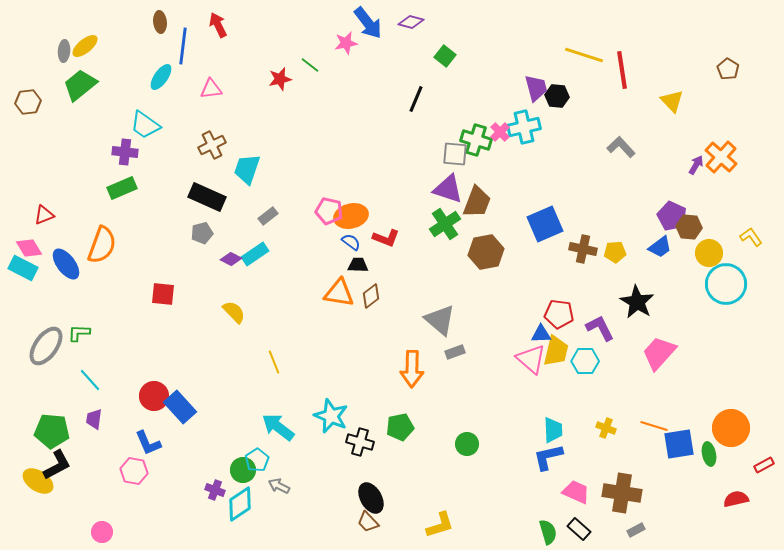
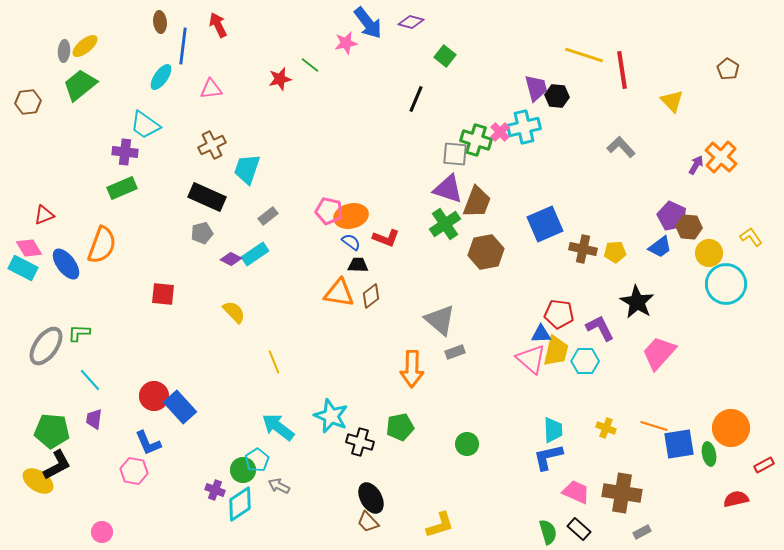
gray rectangle at (636, 530): moved 6 px right, 2 px down
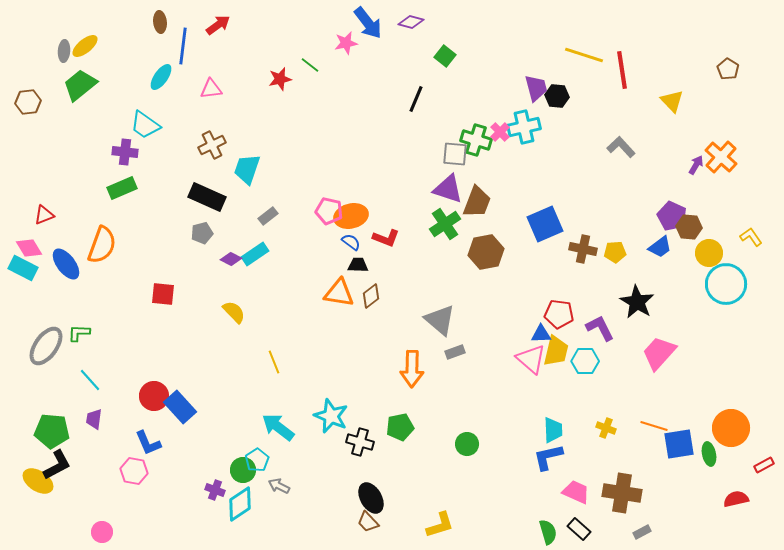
red arrow at (218, 25): rotated 80 degrees clockwise
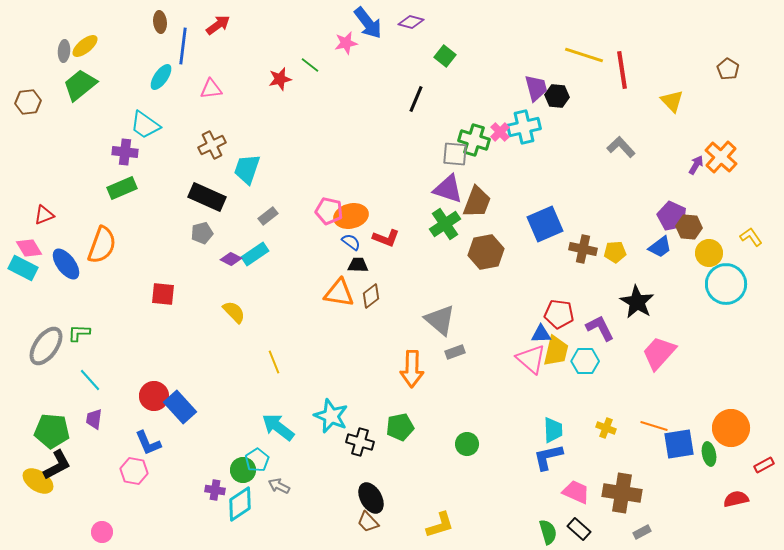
green cross at (476, 140): moved 2 px left
purple cross at (215, 490): rotated 12 degrees counterclockwise
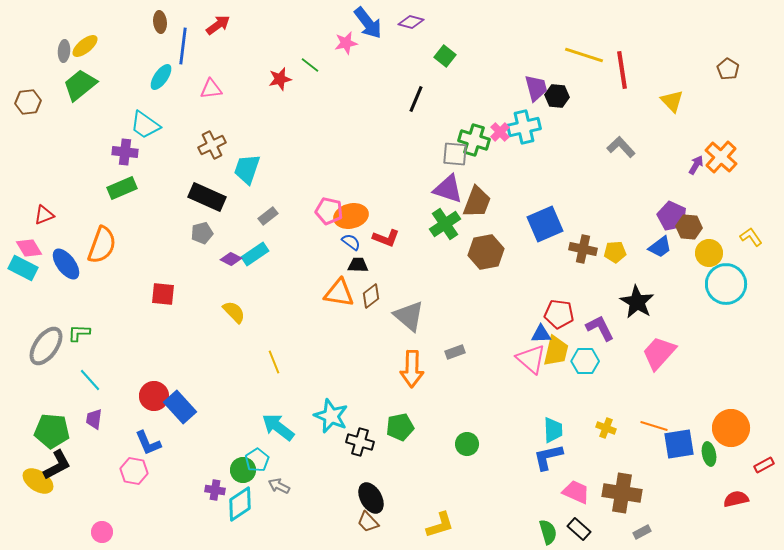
gray triangle at (440, 320): moved 31 px left, 4 px up
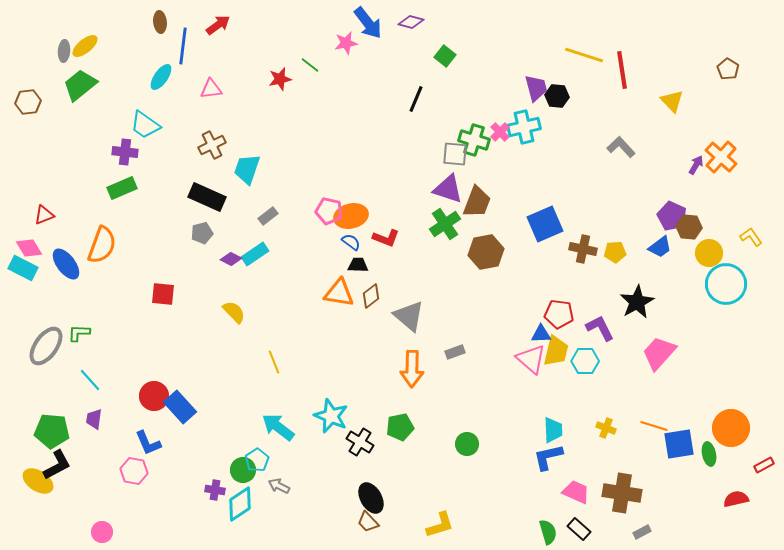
black star at (637, 302): rotated 12 degrees clockwise
black cross at (360, 442): rotated 16 degrees clockwise
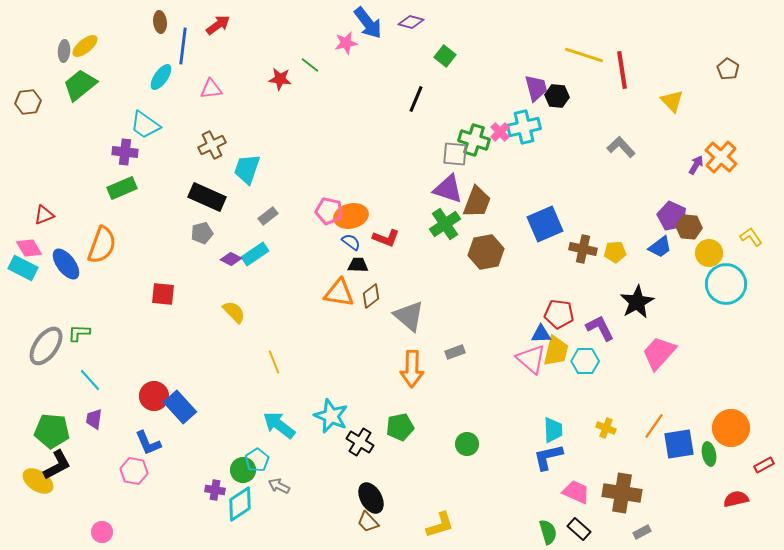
red star at (280, 79): rotated 20 degrees clockwise
orange line at (654, 426): rotated 72 degrees counterclockwise
cyan arrow at (278, 427): moved 1 px right, 2 px up
